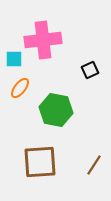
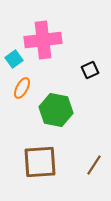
cyan square: rotated 36 degrees counterclockwise
orange ellipse: moved 2 px right; rotated 10 degrees counterclockwise
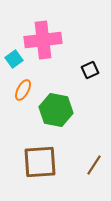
orange ellipse: moved 1 px right, 2 px down
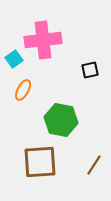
black square: rotated 12 degrees clockwise
green hexagon: moved 5 px right, 10 px down
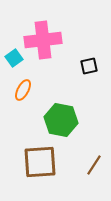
cyan square: moved 1 px up
black square: moved 1 px left, 4 px up
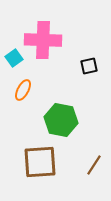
pink cross: rotated 9 degrees clockwise
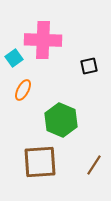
green hexagon: rotated 12 degrees clockwise
